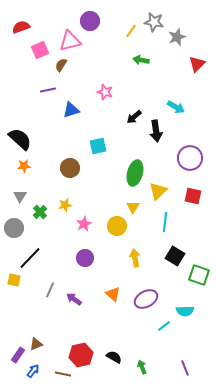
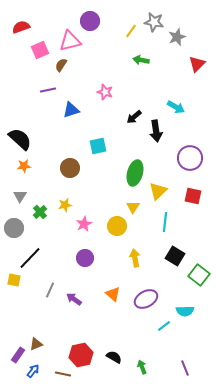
green square at (199, 275): rotated 20 degrees clockwise
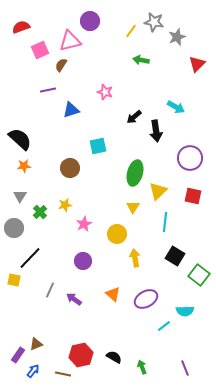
yellow circle at (117, 226): moved 8 px down
purple circle at (85, 258): moved 2 px left, 3 px down
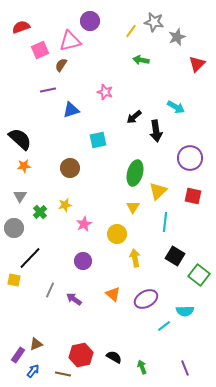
cyan square at (98, 146): moved 6 px up
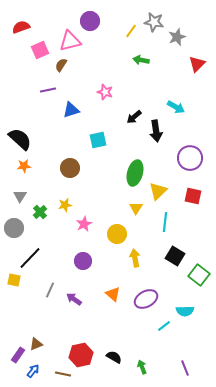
yellow triangle at (133, 207): moved 3 px right, 1 px down
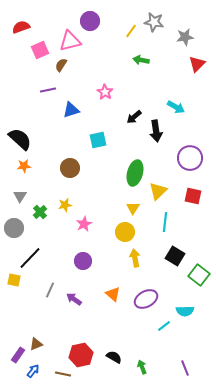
gray star at (177, 37): moved 8 px right; rotated 12 degrees clockwise
pink star at (105, 92): rotated 14 degrees clockwise
yellow triangle at (136, 208): moved 3 px left
yellow circle at (117, 234): moved 8 px right, 2 px up
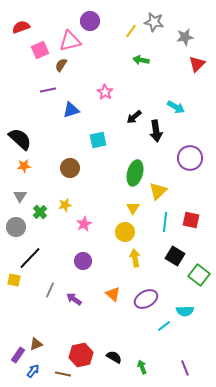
red square at (193, 196): moved 2 px left, 24 px down
gray circle at (14, 228): moved 2 px right, 1 px up
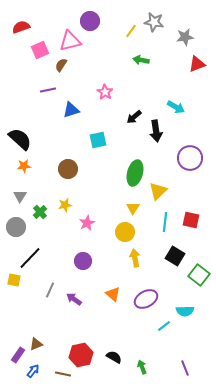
red triangle at (197, 64): rotated 24 degrees clockwise
brown circle at (70, 168): moved 2 px left, 1 px down
pink star at (84, 224): moved 3 px right, 1 px up
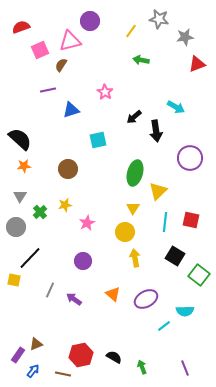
gray star at (154, 22): moved 5 px right, 3 px up
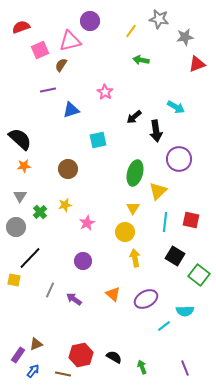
purple circle at (190, 158): moved 11 px left, 1 px down
